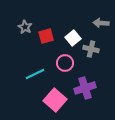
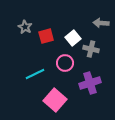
purple cross: moved 5 px right, 5 px up
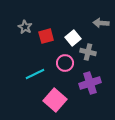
gray cross: moved 3 px left, 3 px down
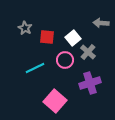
gray star: moved 1 px down
red square: moved 1 px right, 1 px down; rotated 21 degrees clockwise
gray cross: rotated 28 degrees clockwise
pink circle: moved 3 px up
cyan line: moved 6 px up
pink square: moved 1 px down
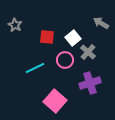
gray arrow: rotated 28 degrees clockwise
gray star: moved 10 px left, 3 px up
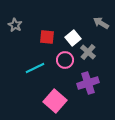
purple cross: moved 2 px left
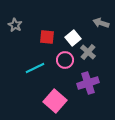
gray arrow: rotated 14 degrees counterclockwise
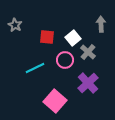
gray arrow: moved 1 px down; rotated 70 degrees clockwise
purple cross: rotated 25 degrees counterclockwise
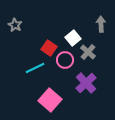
red square: moved 2 px right, 11 px down; rotated 28 degrees clockwise
purple cross: moved 2 px left
pink square: moved 5 px left, 1 px up
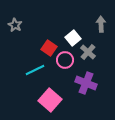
cyan line: moved 2 px down
purple cross: rotated 25 degrees counterclockwise
